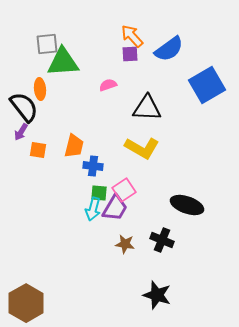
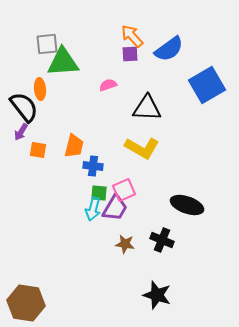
pink square: rotated 10 degrees clockwise
brown hexagon: rotated 21 degrees counterclockwise
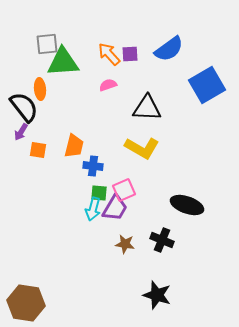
orange arrow: moved 23 px left, 18 px down
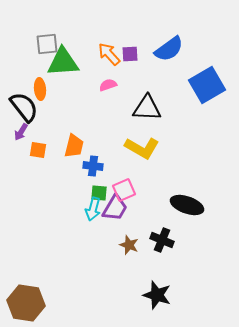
brown star: moved 4 px right, 1 px down; rotated 12 degrees clockwise
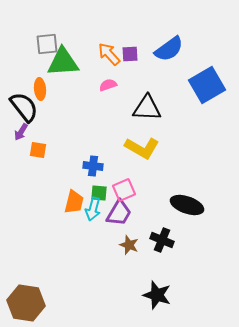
orange trapezoid: moved 56 px down
purple trapezoid: moved 4 px right, 5 px down
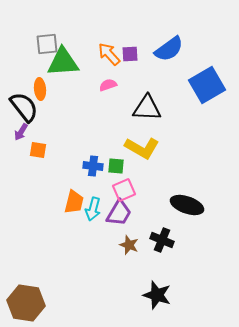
green square: moved 17 px right, 27 px up
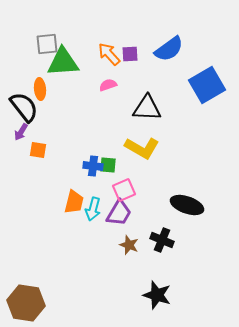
green square: moved 8 px left, 1 px up
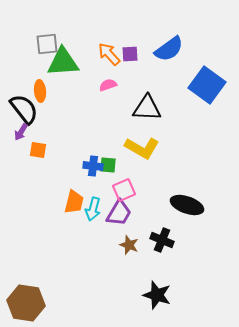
blue square: rotated 24 degrees counterclockwise
orange ellipse: moved 2 px down
black semicircle: moved 2 px down
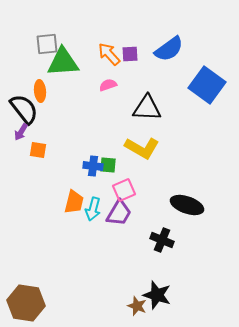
brown star: moved 8 px right, 61 px down
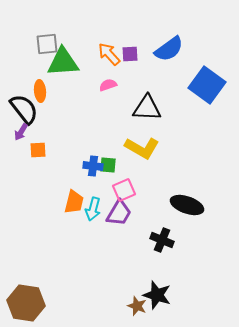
orange square: rotated 12 degrees counterclockwise
